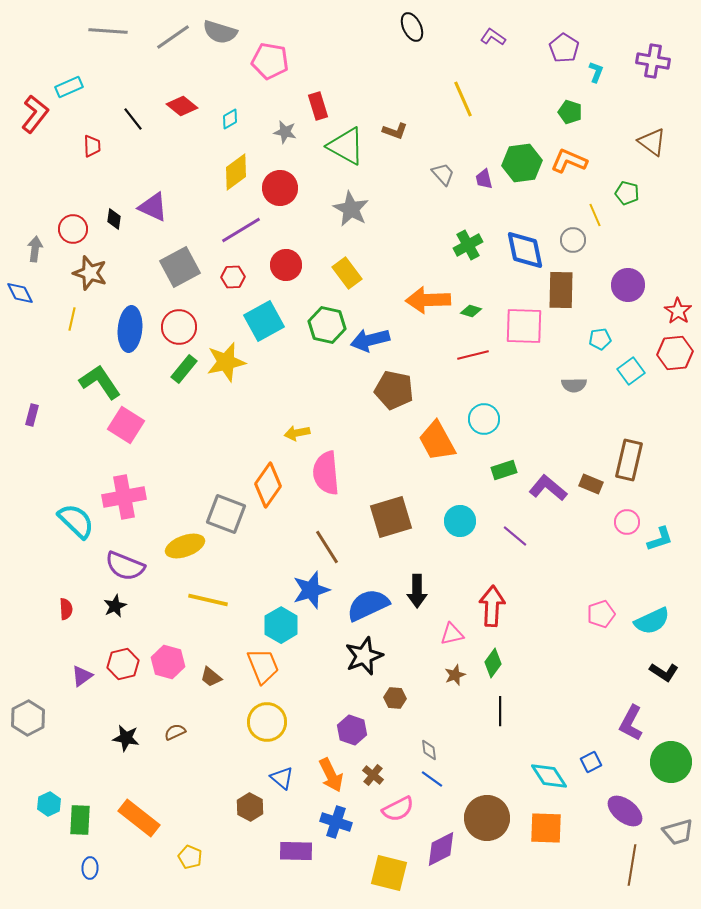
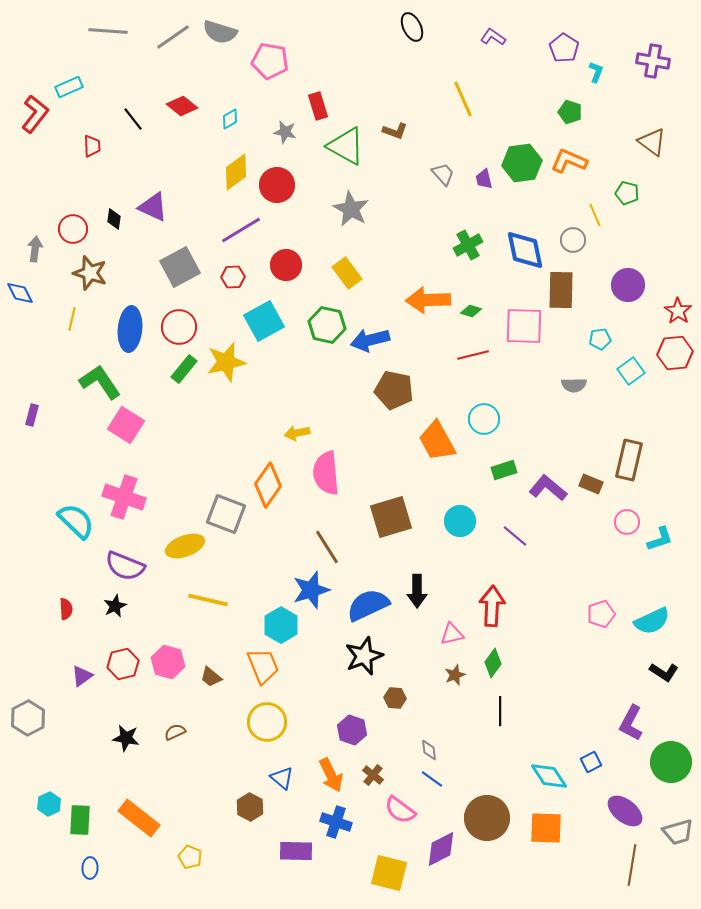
red circle at (280, 188): moved 3 px left, 3 px up
pink cross at (124, 497): rotated 30 degrees clockwise
pink semicircle at (398, 809): moved 2 px right, 1 px down; rotated 64 degrees clockwise
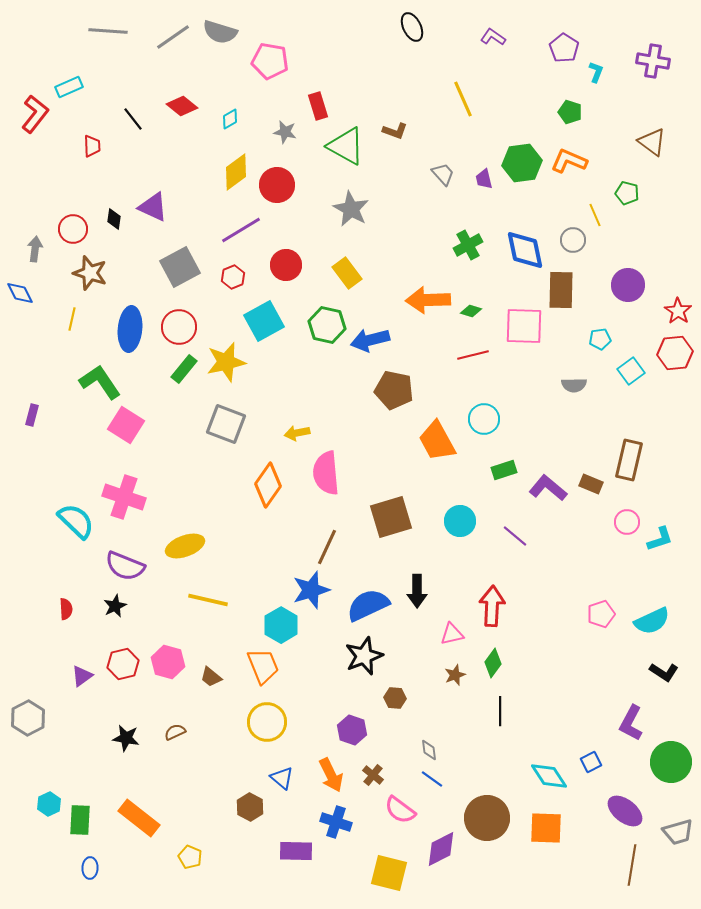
red hexagon at (233, 277): rotated 20 degrees counterclockwise
gray square at (226, 514): moved 90 px up
brown line at (327, 547): rotated 57 degrees clockwise
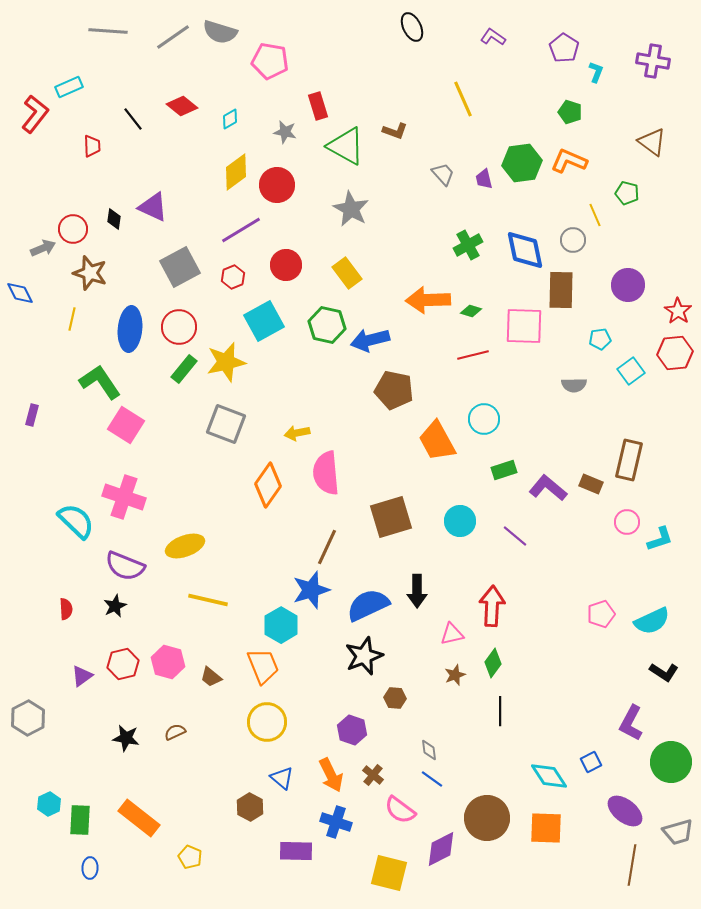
gray arrow at (35, 249): moved 8 px right, 1 px up; rotated 60 degrees clockwise
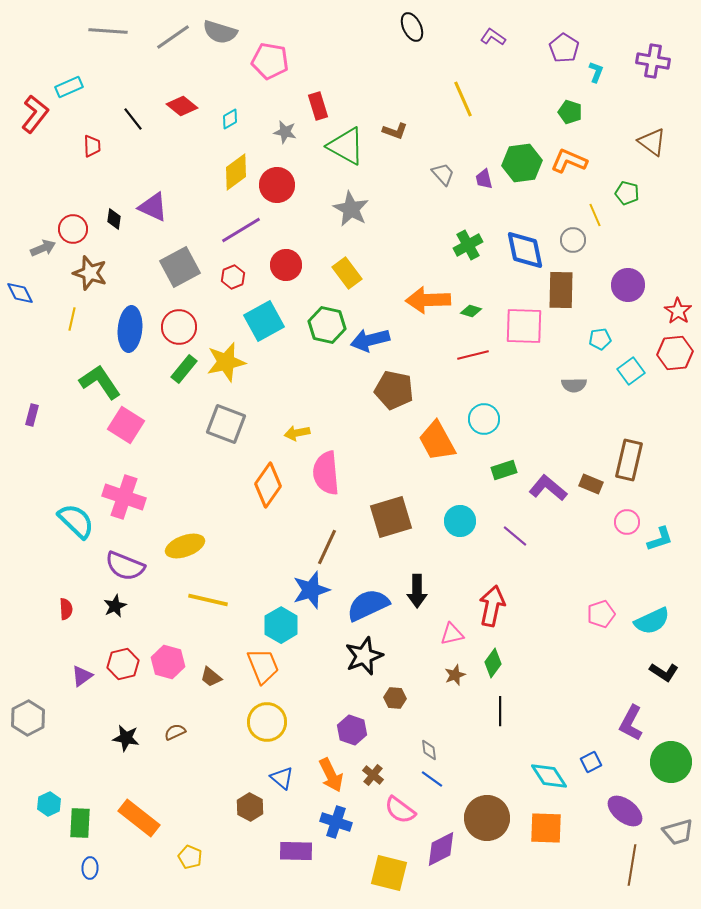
red arrow at (492, 606): rotated 9 degrees clockwise
green rectangle at (80, 820): moved 3 px down
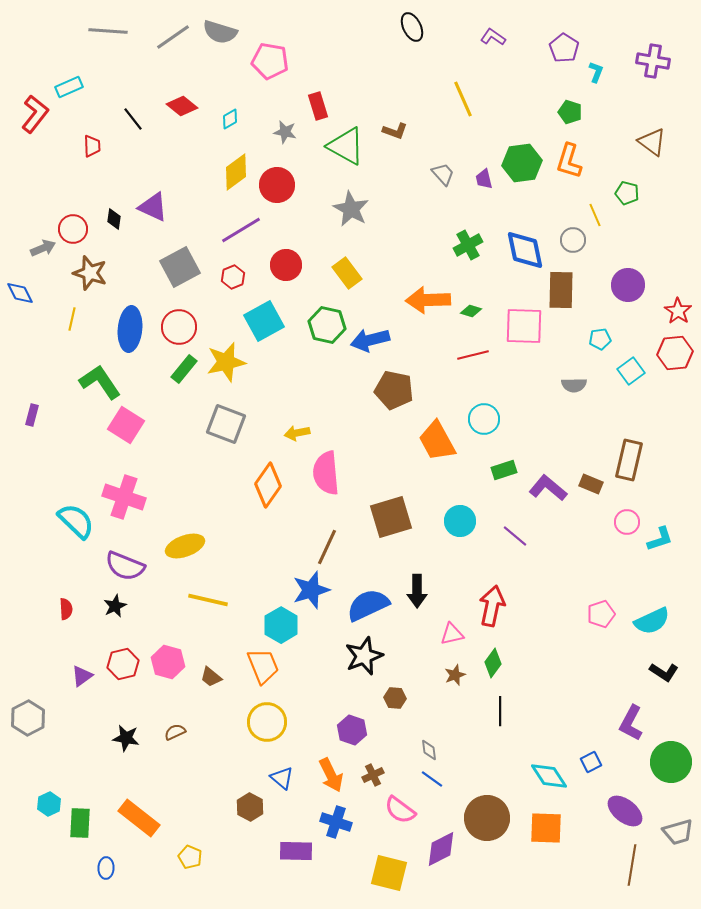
orange L-shape at (569, 161): rotated 96 degrees counterclockwise
brown cross at (373, 775): rotated 25 degrees clockwise
blue ellipse at (90, 868): moved 16 px right
